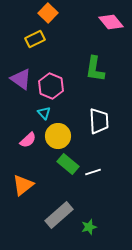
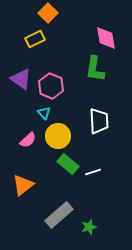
pink diamond: moved 5 px left, 16 px down; rotated 30 degrees clockwise
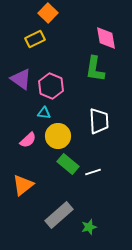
cyan triangle: rotated 40 degrees counterclockwise
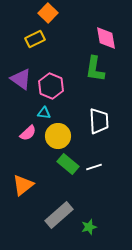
pink semicircle: moved 7 px up
white line: moved 1 px right, 5 px up
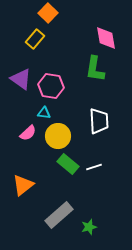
yellow rectangle: rotated 24 degrees counterclockwise
pink hexagon: rotated 15 degrees counterclockwise
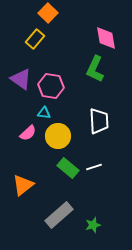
green L-shape: rotated 16 degrees clockwise
green rectangle: moved 4 px down
green star: moved 4 px right, 2 px up
